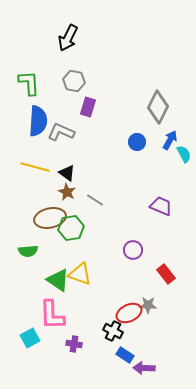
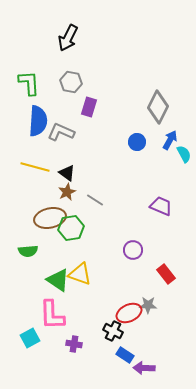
gray hexagon: moved 3 px left, 1 px down
purple rectangle: moved 1 px right
brown star: rotated 18 degrees clockwise
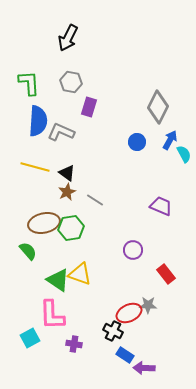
brown ellipse: moved 6 px left, 5 px down
green semicircle: rotated 126 degrees counterclockwise
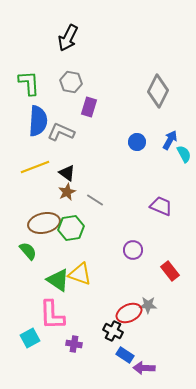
gray diamond: moved 16 px up
yellow line: rotated 36 degrees counterclockwise
red rectangle: moved 4 px right, 3 px up
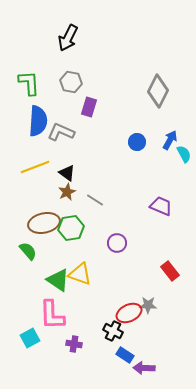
purple circle: moved 16 px left, 7 px up
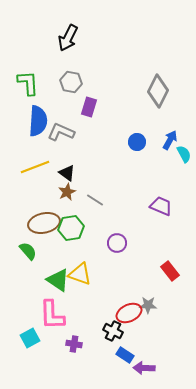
green L-shape: moved 1 px left
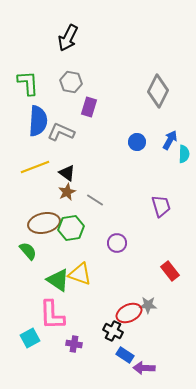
cyan semicircle: rotated 30 degrees clockwise
purple trapezoid: rotated 50 degrees clockwise
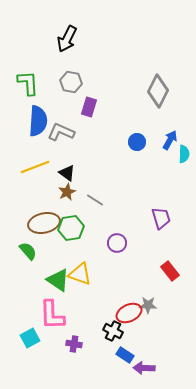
black arrow: moved 1 px left, 1 px down
purple trapezoid: moved 12 px down
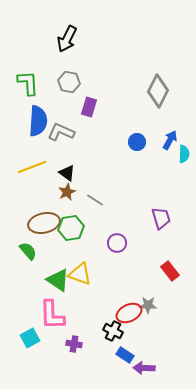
gray hexagon: moved 2 px left
yellow line: moved 3 px left
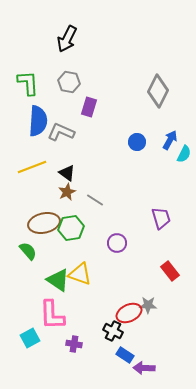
cyan semicircle: rotated 24 degrees clockwise
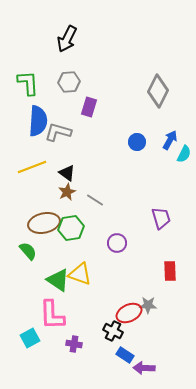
gray hexagon: rotated 15 degrees counterclockwise
gray L-shape: moved 3 px left; rotated 8 degrees counterclockwise
red rectangle: rotated 36 degrees clockwise
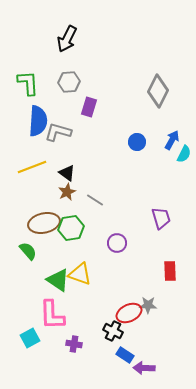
blue arrow: moved 2 px right
